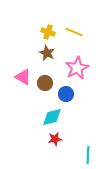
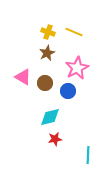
brown star: rotated 21 degrees clockwise
blue circle: moved 2 px right, 3 px up
cyan diamond: moved 2 px left
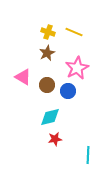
brown circle: moved 2 px right, 2 px down
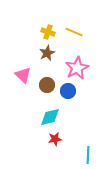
pink triangle: moved 2 px up; rotated 12 degrees clockwise
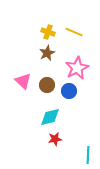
pink triangle: moved 6 px down
blue circle: moved 1 px right
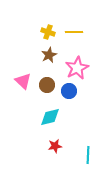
yellow line: rotated 24 degrees counterclockwise
brown star: moved 2 px right, 2 px down
red star: moved 7 px down
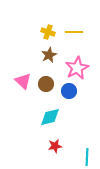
brown circle: moved 1 px left, 1 px up
cyan line: moved 1 px left, 2 px down
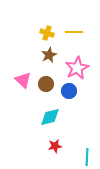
yellow cross: moved 1 px left, 1 px down
pink triangle: moved 1 px up
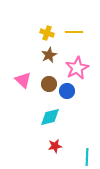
brown circle: moved 3 px right
blue circle: moved 2 px left
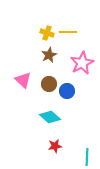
yellow line: moved 6 px left
pink star: moved 5 px right, 5 px up
cyan diamond: rotated 55 degrees clockwise
